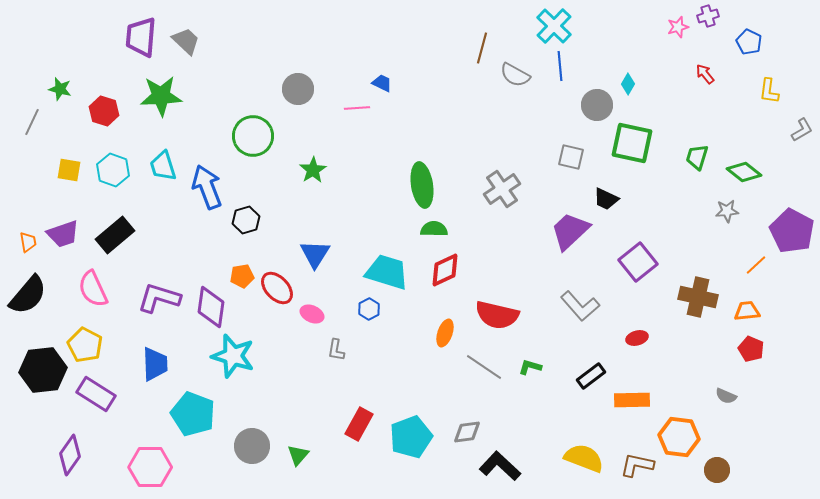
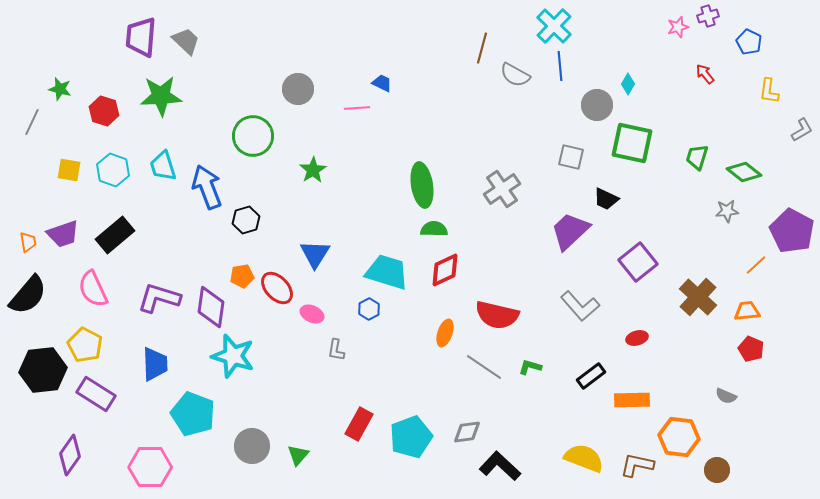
brown cross at (698, 297): rotated 30 degrees clockwise
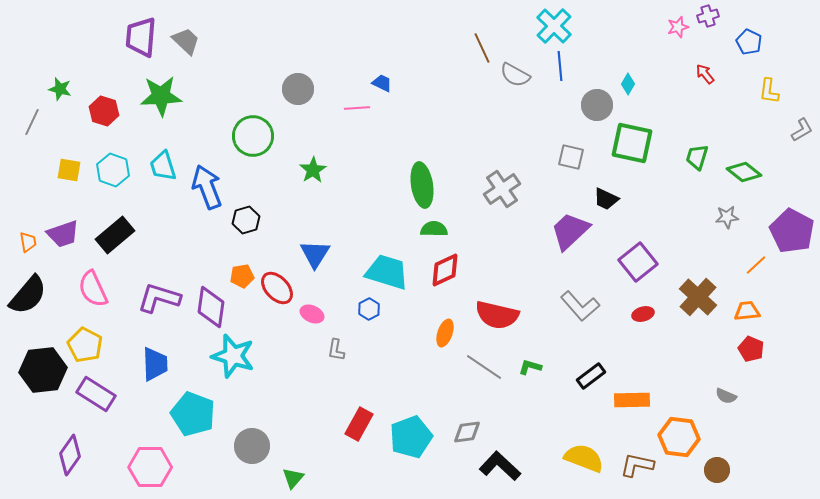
brown line at (482, 48): rotated 40 degrees counterclockwise
gray star at (727, 211): moved 6 px down
red ellipse at (637, 338): moved 6 px right, 24 px up
green triangle at (298, 455): moved 5 px left, 23 px down
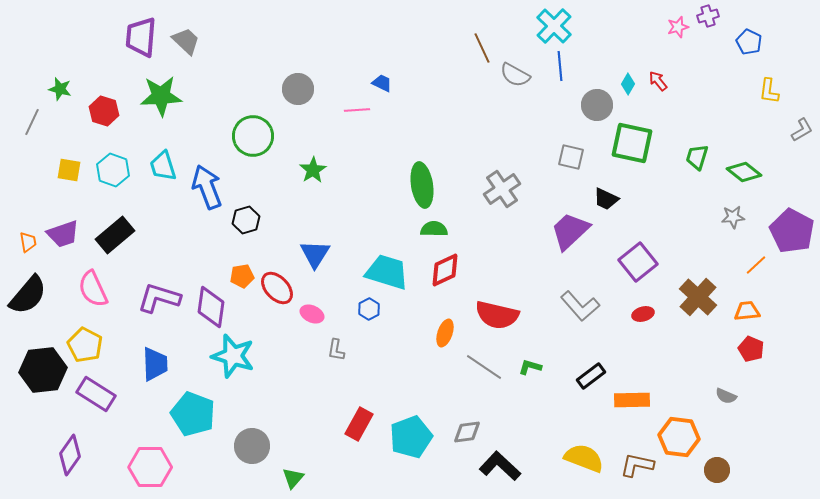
red arrow at (705, 74): moved 47 px left, 7 px down
pink line at (357, 108): moved 2 px down
gray star at (727, 217): moved 6 px right
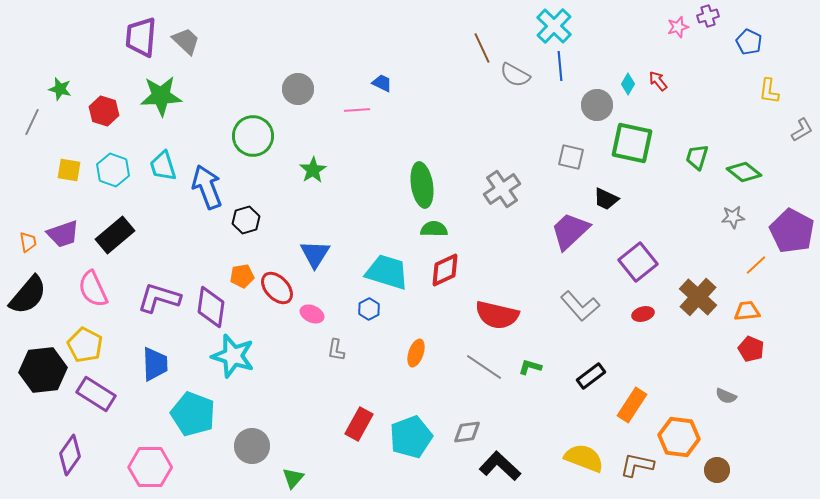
orange ellipse at (445, 333): moved 29 px left, 20 px down
orange rectangle at (632, 400): moved 5 px down; rotated 56 degrees counterclockwise
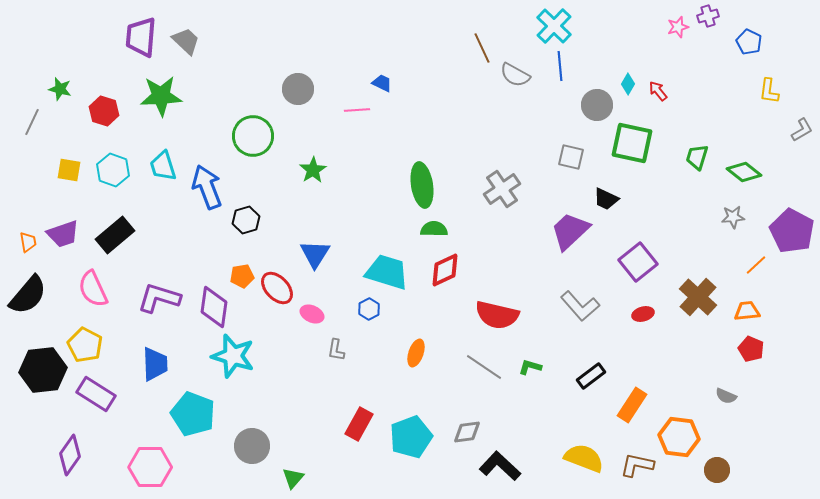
red arrow at (658, 81): moved 10 px down
purple diamond at (211, 307): moved 3 px right
